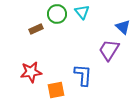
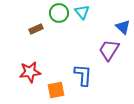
green circle: moved 2 px right, 1 px up
red star: moved 1 px left
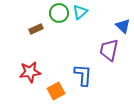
cyan triangle: moved 2 px left; rotated 28 degrees clockwise
blue triangle: moved 1 px up
purple trapezoid: rotated 20 degrees counterclockwise
orange square: moved 1 px down; rotated 18 degrees counterclockwise
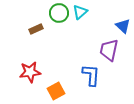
blue L-shape: moved 8 px right
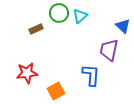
cyan triangle: moved 4 px down
red star: moved 3 px left, 1 px down
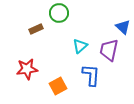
cyan triangle: moved 30 px down
blue triangle: moved 1 px down
red star: moved 4 px up
orange square: moved 2 px right, 5 px up
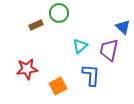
brown rectangle: moved 4 px up
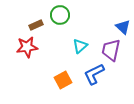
green circle: moved 1 px right, 2 px down
purple trapezoid: moved 2 px right
red star: moved 22 px up
blue L-shape: moved 3 px right, 1 px up; rotated 120 degrees counterclockwise
orange square: moved 5 px right, 6 px up
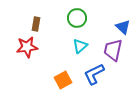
green circle: moved 17 px right, 3 px down
brown rectangle: moved 1 px up; rotated 56 degrees counterclockwise
purple trapezoid: moved 2 px right
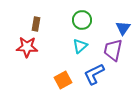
green circle: moved 5 px right, 2 px down
blue triangle: moved 1 px down; rotated 21 degrees clockwise
red star: rotated 10 degrees clockwise
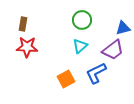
brown rectangle: moved 13 px left
blue triangle: rotated 42 degrees clockwise
purple trapezoid: rotated 140 degrees counterclockwise
blue L-shape: moved 2 px right, 1 px up
orange square: moved 3 px right, 1 px up
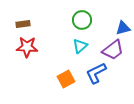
brown rectangle: rotated 72 degrees clockwise
